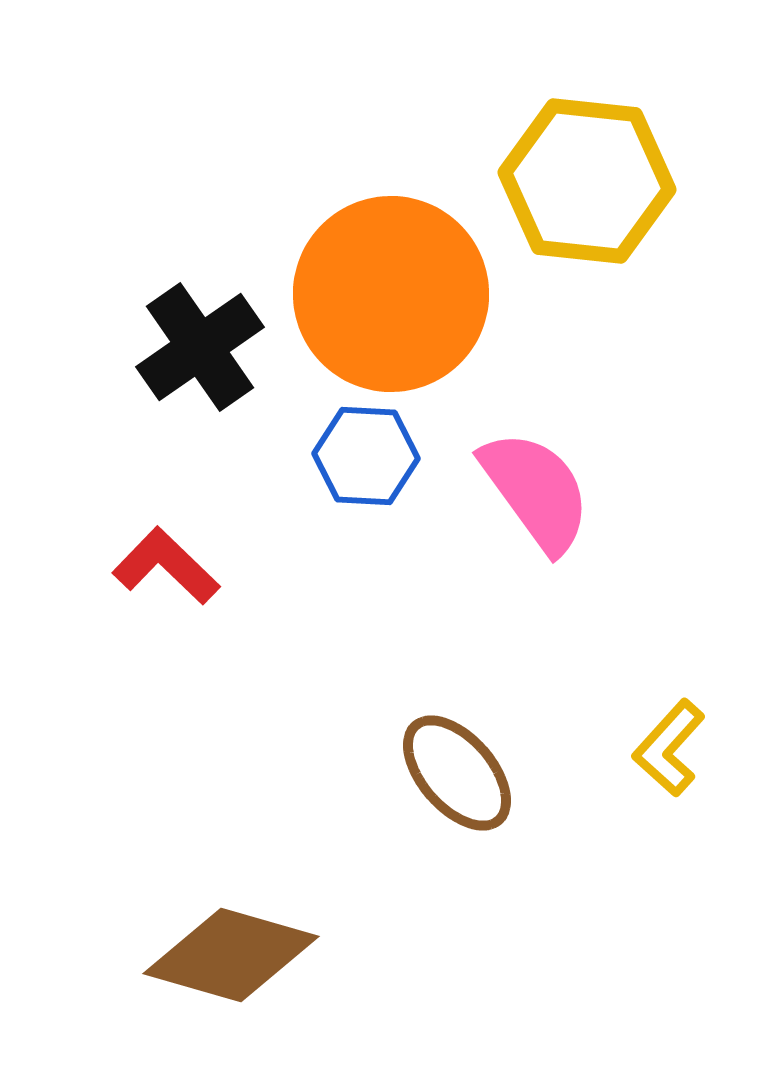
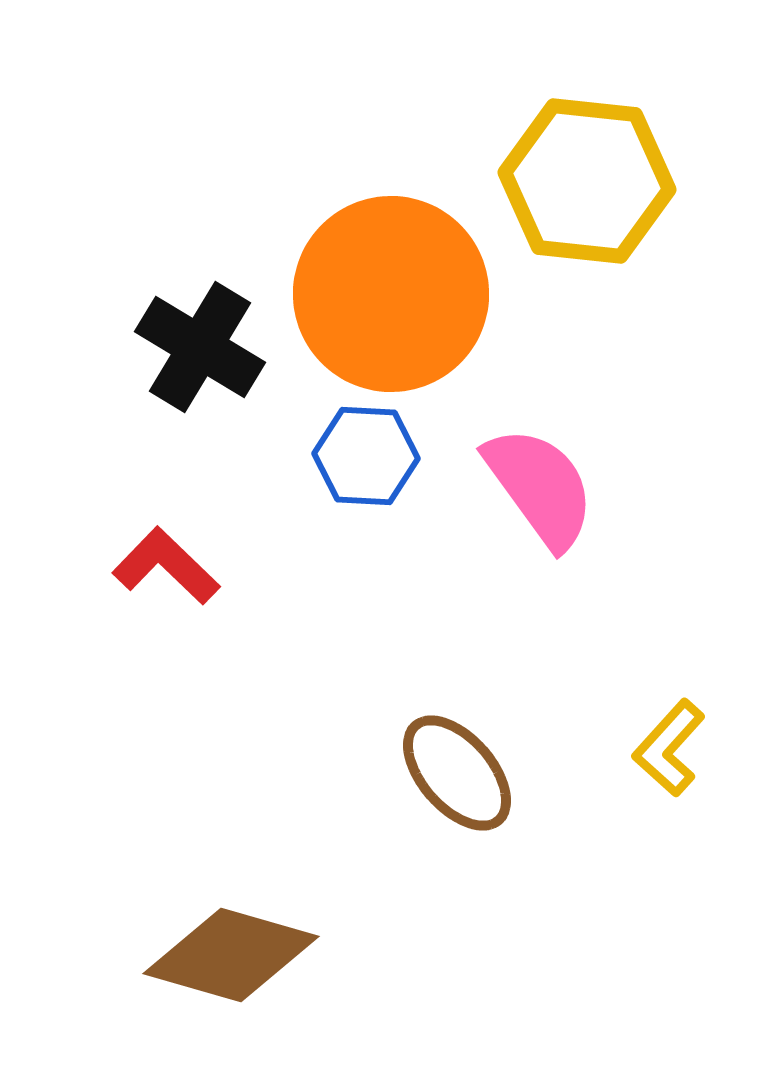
black cross: rotated 24 degrees counterclockwise
pink semicircle: moved 4 px right, 4 px up
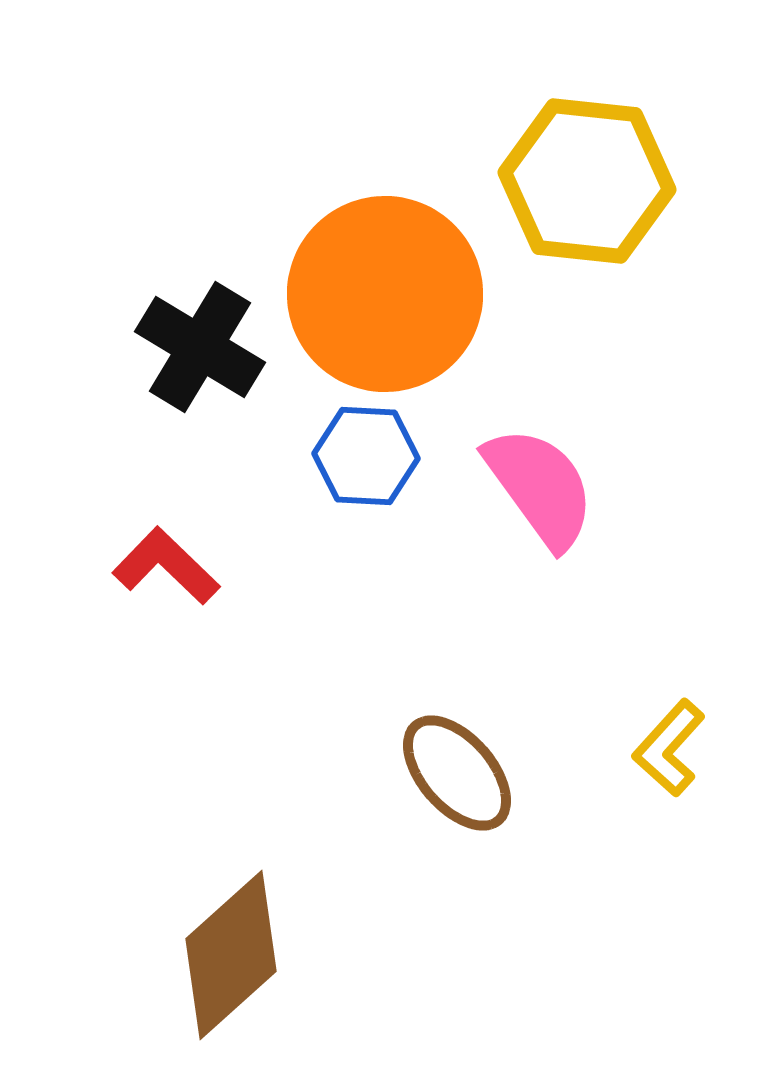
orange circle: moved 6 px left
brown diamond: rotated 58 degrees counterclockwise
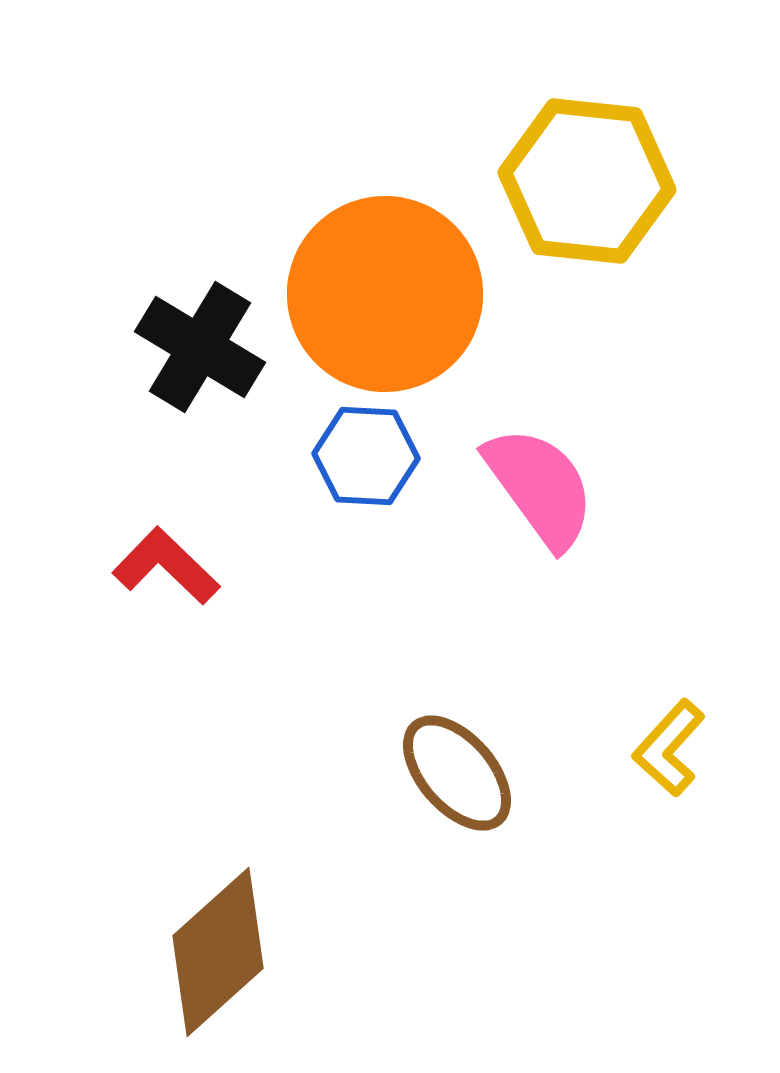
brown diamond: moved 13 px left, 3 px up
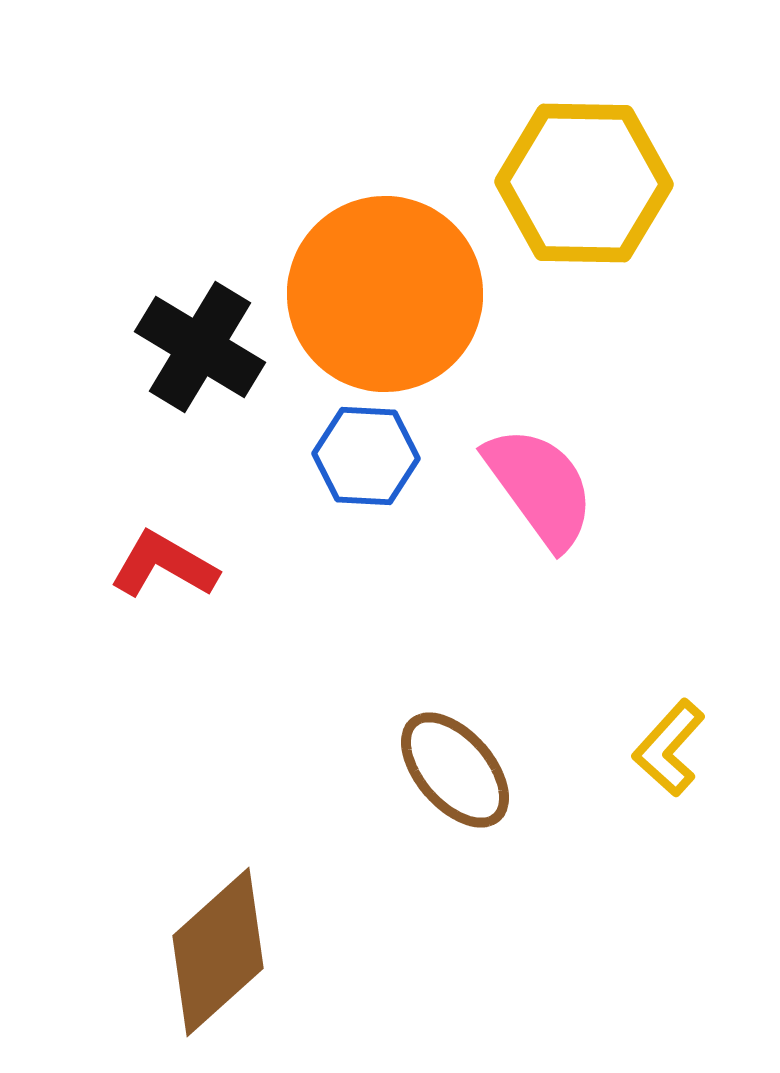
yellow hexagon: moved 3 px left, 2 px down; rotated 5 degrees counterclockwise
red L-shape: moved 2 px left, 1 px up; rotated 14 degrees counterclockwise
brown ellipse: moved 2 px left, 3 px up
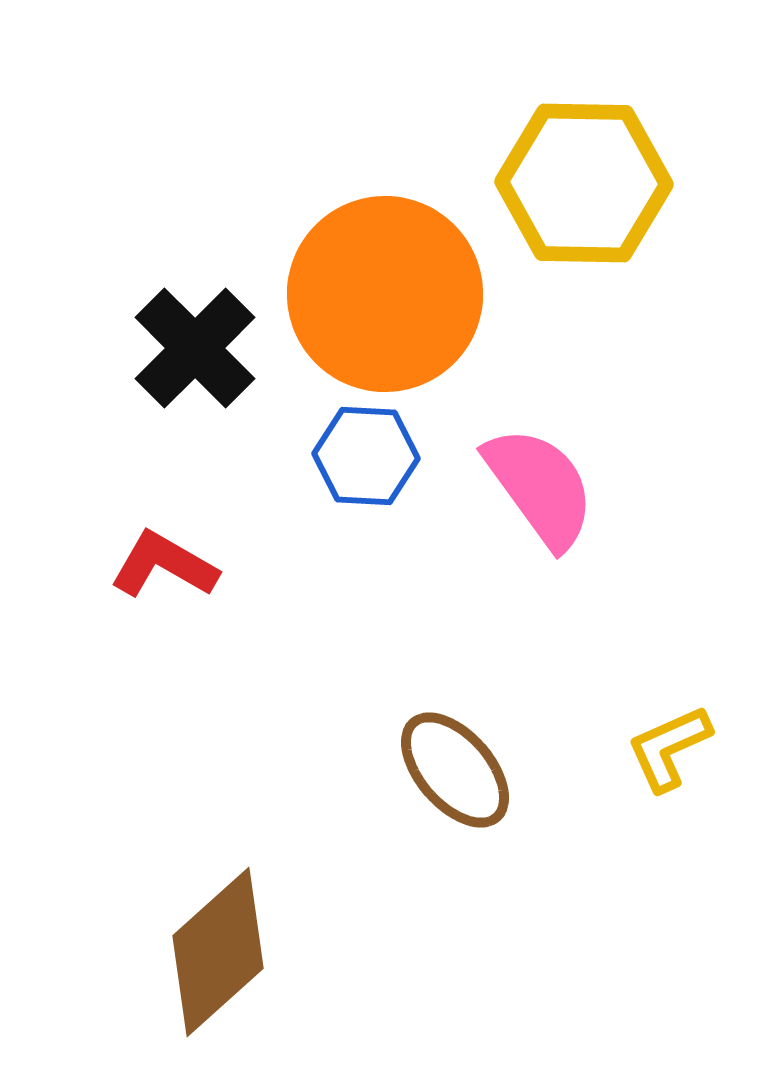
black cross: moved 5 px left, 1 px down; rotated 14 degrees clockwise
yellow L-shape: rotated 24 degrees clockwise
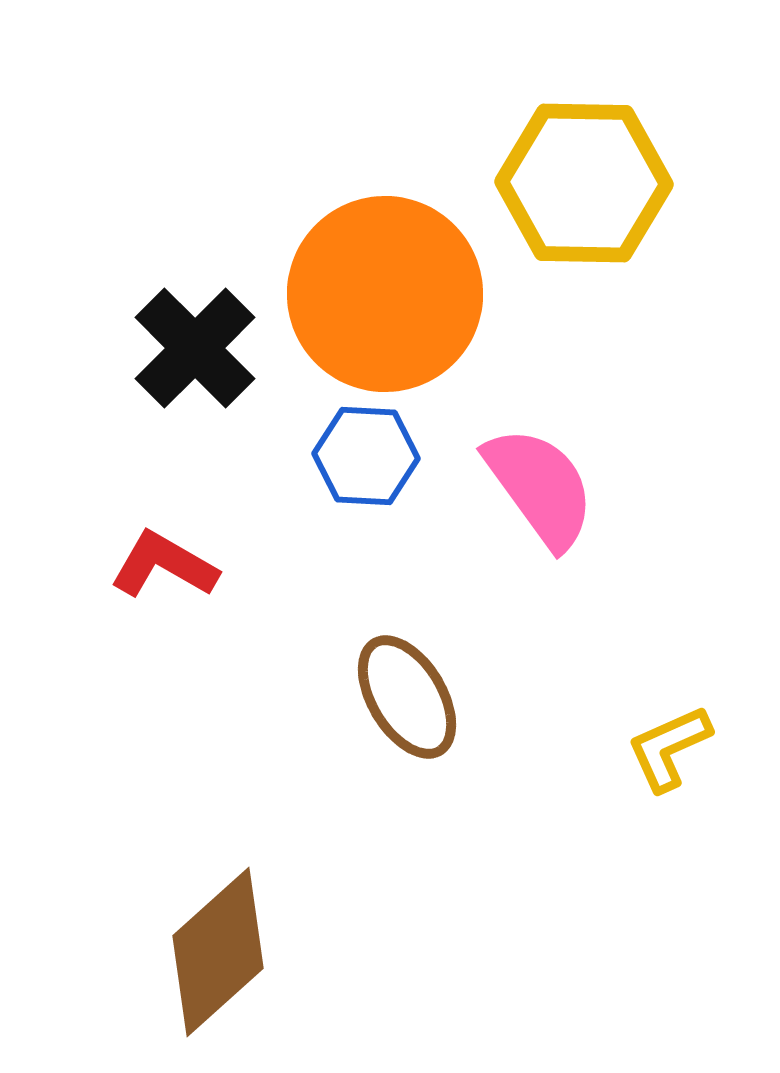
brown ellipse: moved 48 px left, 73 px up; rotated 10 degrees clockwise
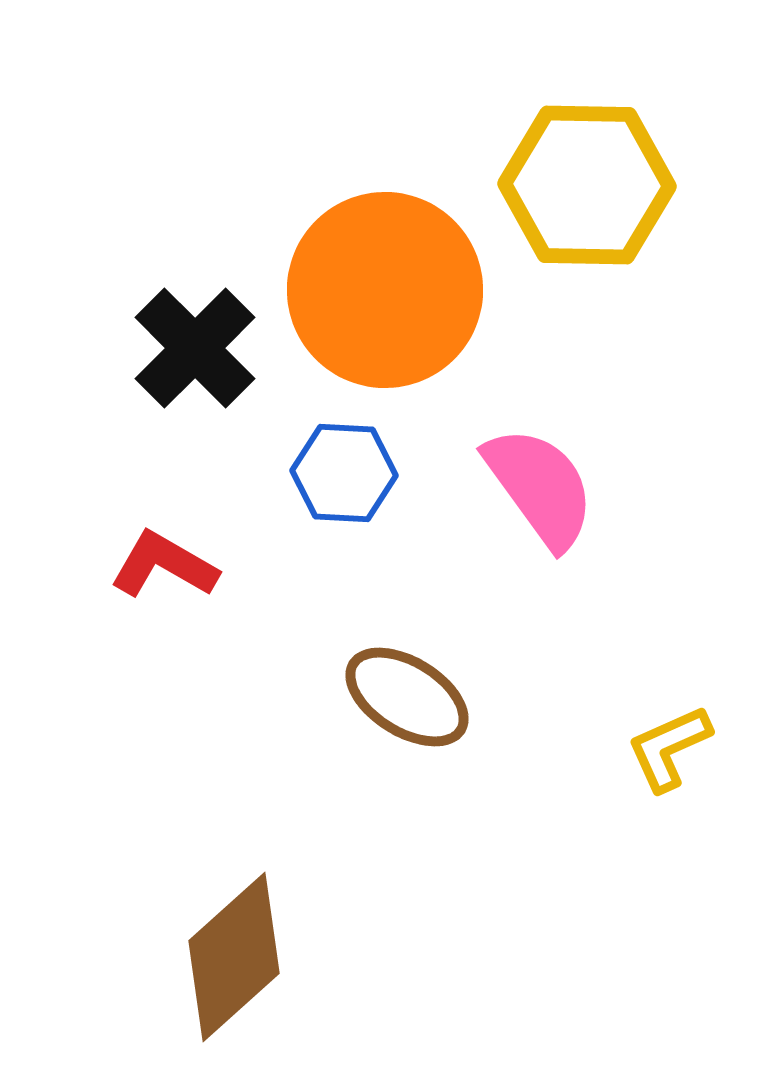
yellow hexagon: moved 3 px right, 2 px down
orange circle: moved 4 px up
blue hexagon: moved 22 px left, 17 px down
brown ellipse: rotated 27 degrees counterclockwise
brown diamond: moved 16 px right, 5 px down
